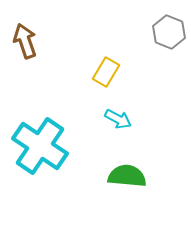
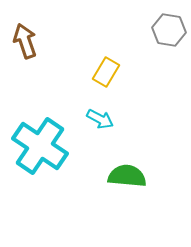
gray hexagon: moved 2 px up; rotated 12 degrees counterclockwise
cyan arrow: moved 18 px left
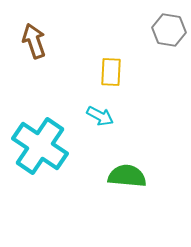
brown arrow: moved 9 px right
yellow rectangle: moved 5 px right; rotated 28 degrees counterclockwise
cyan arrow: moved 3 px up
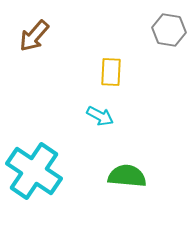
brown arrow: moved 5 px up; rotated 120 degrees counterclockwise
cyan cross: moved 6 px left, 25 px down
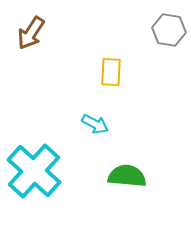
brown arrow: moved 3 px left, 3 px up; rotated 8 degrees counterclockwise
cyan arrow: moved 5 px left, 8 px down
cyan cross: rotated 8 degrees clockwise
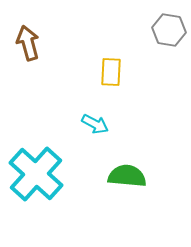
brown arrow: moved 3 px left, 10 px down; rotated 132 degrees clockwise
cyan cross: moved 2 px right, 3 px down
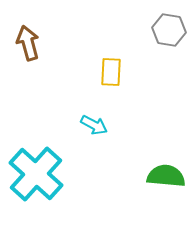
cyan arrow: moved 1 px left, 1 px down
green semicircle: moved 39 px right
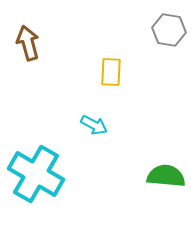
cyan cross: rotated 12 degrees counterclockwise
